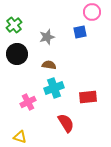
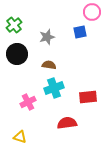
red semicircle: moved 1 px right; rotated 66 degrees counterclockwise
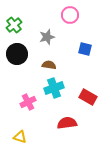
pink circle: moved 22 px left, 3 px down
blue square: moved 5 px right, 17 px down; rotated 24 degrees clockwise
red rectangle: rotated 36 degrees clockwise
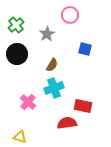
green cross: moved 2 px right
gray star: moved 3 px up; rotated 14 degrees counterclockwise
brown semicircle: moved 3 px right; rotated 112 degrees clockwise
red rectangle: moved 5 px left, 9 px down; rotated 18 degrees counterclockwise
pink cross: rotated 21 degrees counterclockwise
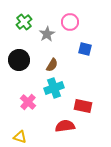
pink circle: moved 7 px down
green cross: moved 8 px right, 3 px up
black circle: moved 2 px right, 6 px down
red semicircle: moved 2 px left, 3 px down
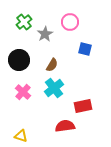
gray star: moved 2 px left
cyan cross: rotated 18 degrees counterclockwise
pink cross: moved 5 px left, 10 px up
red rectangle: rotated 24 degrees counterclockwise
yellow triangle: moved 1 px right, 1 px up
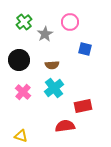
brown semicircle: rotated 56 degrees clockwise
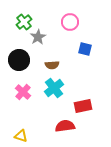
gray star: moved 7 px left, 3 px down
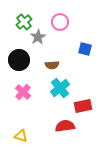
pink circle: moved 10 px left
cyan cross: moved 6 px right
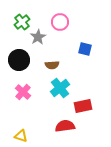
green cross: moved 2 px left
